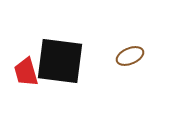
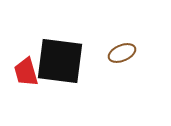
brown ellipse: moved 8 px left, 3 px up
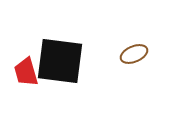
brown ellipse: moved 12 px right, 1 px down
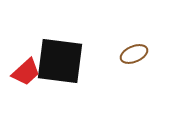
red trapezoid: rotated 116 degrees counterclockwise
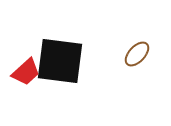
brown ellipse: moved 3 px right; rotated 24 degrees counterclockwise
